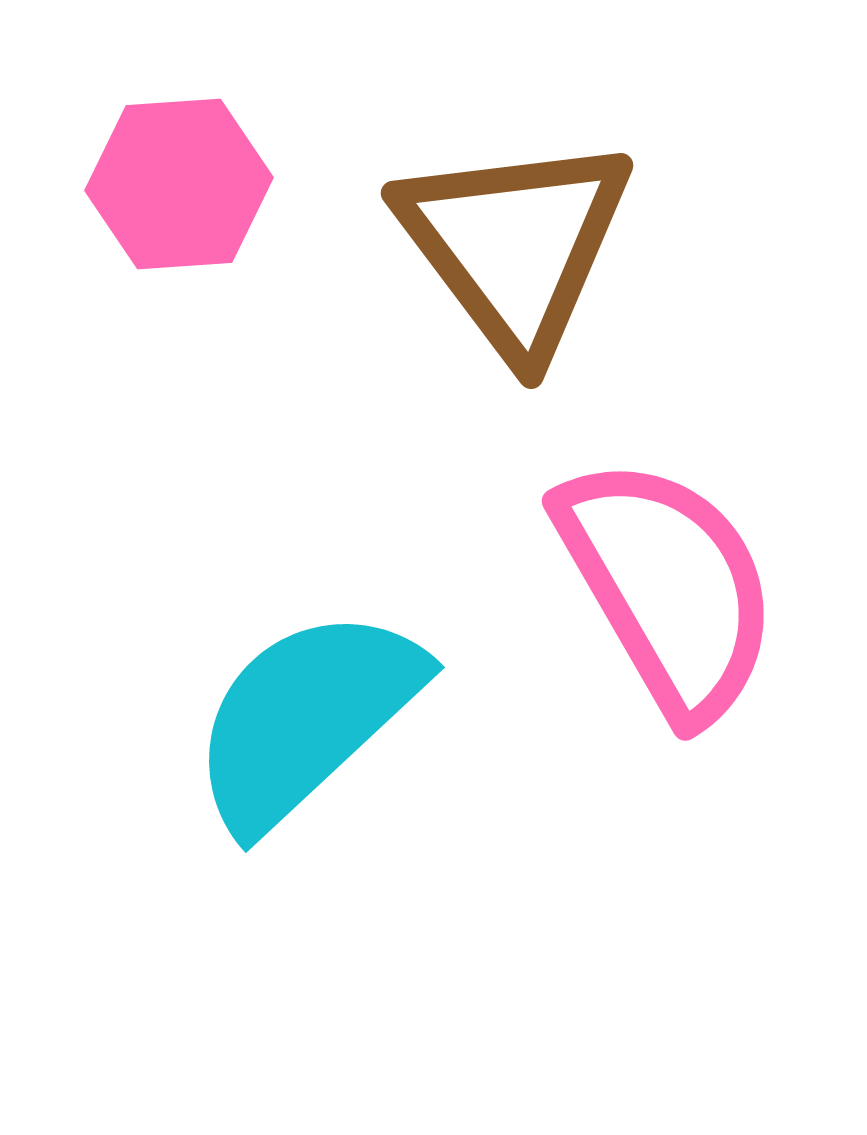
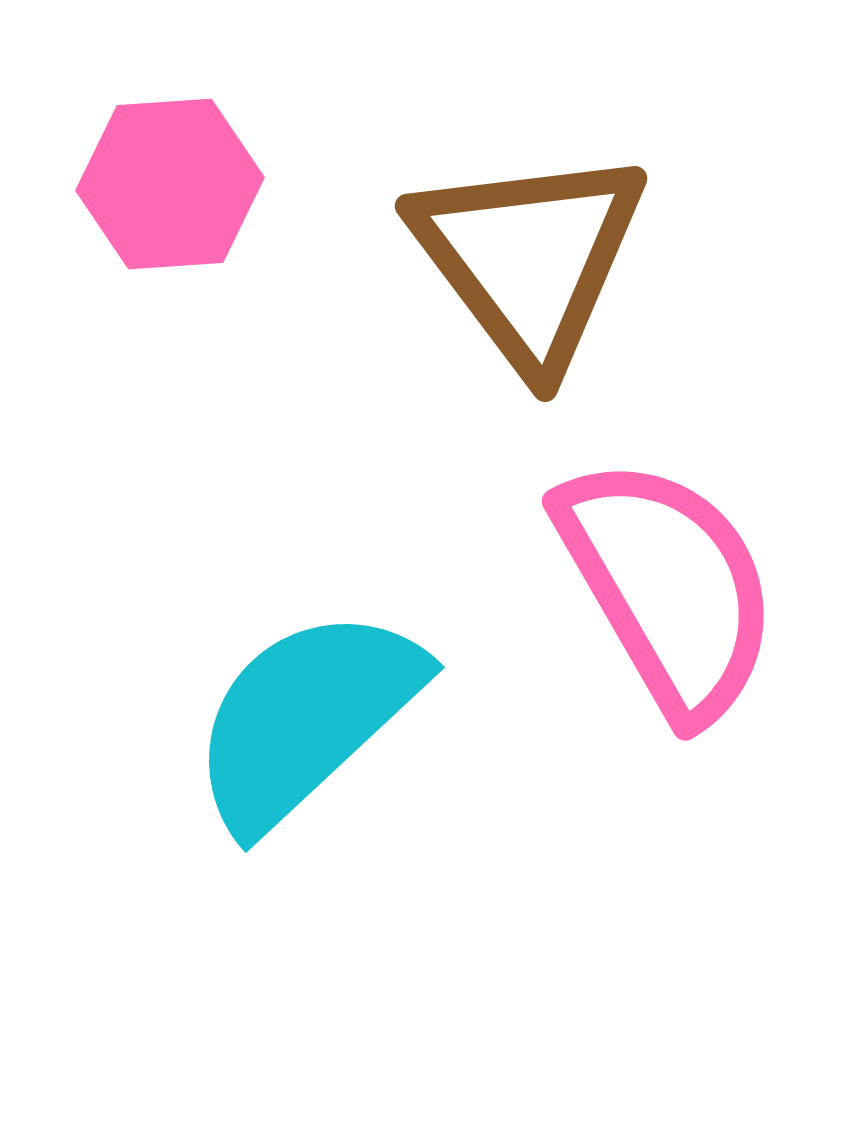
pink hexagon: moved 9 px left
brown triangle: moved 14 px right, 13 px down
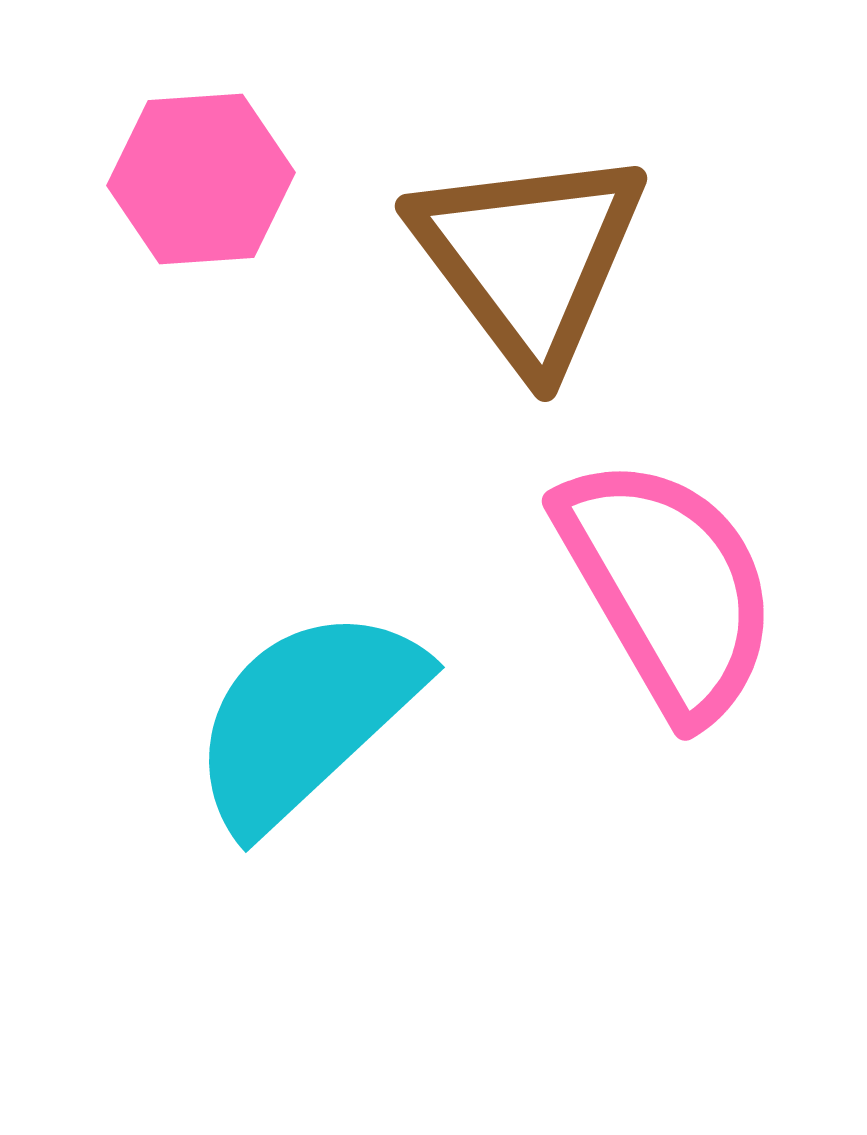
pink hexagon: moved 31 px right, 5 px up
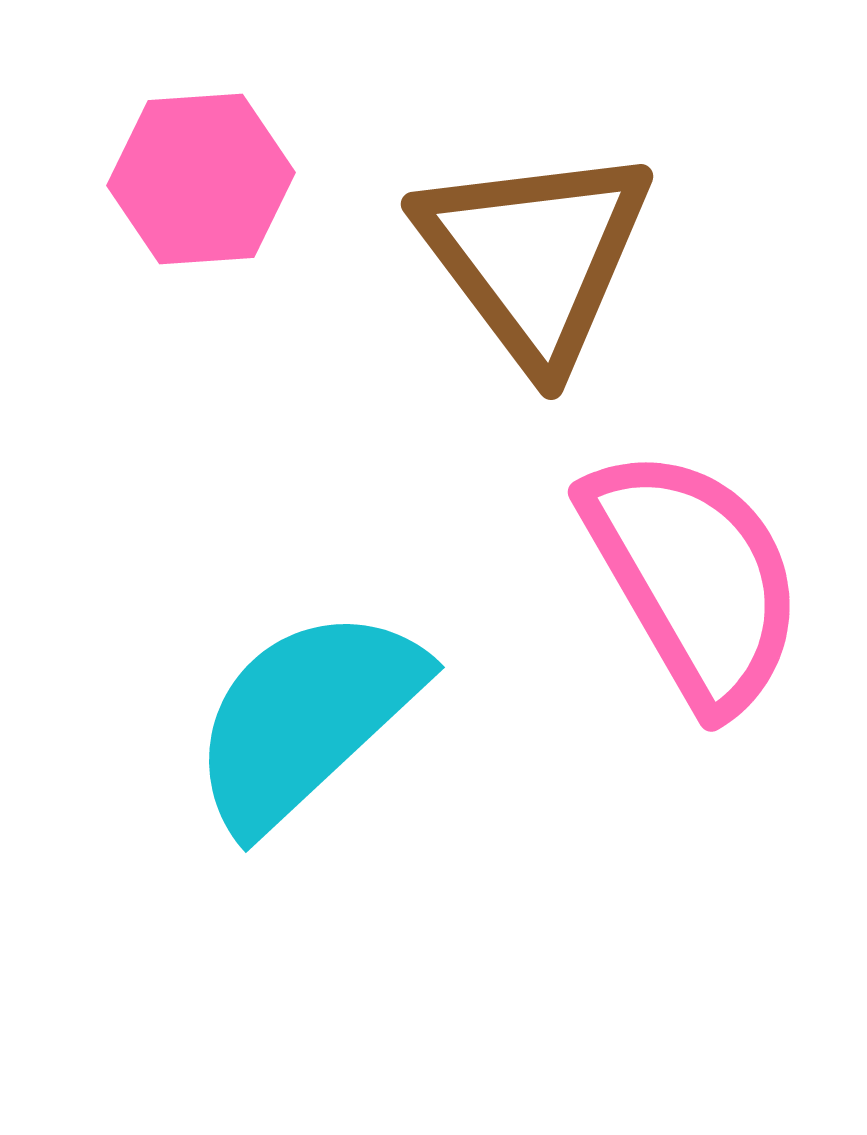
brown triangle: moved 6 px right, 2 px up
pink semicircle: moved 26 px right, 9 px up
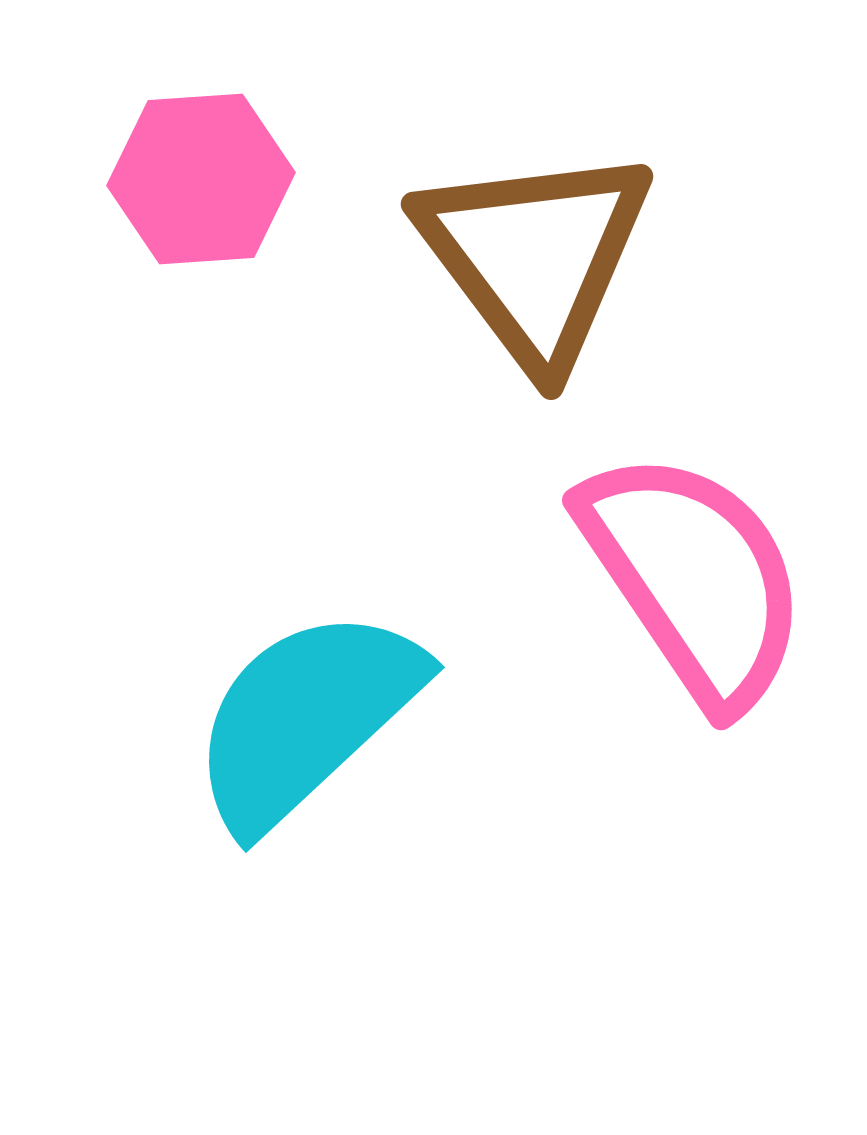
pink semicircle: rotated 4 degrees counterclockwise
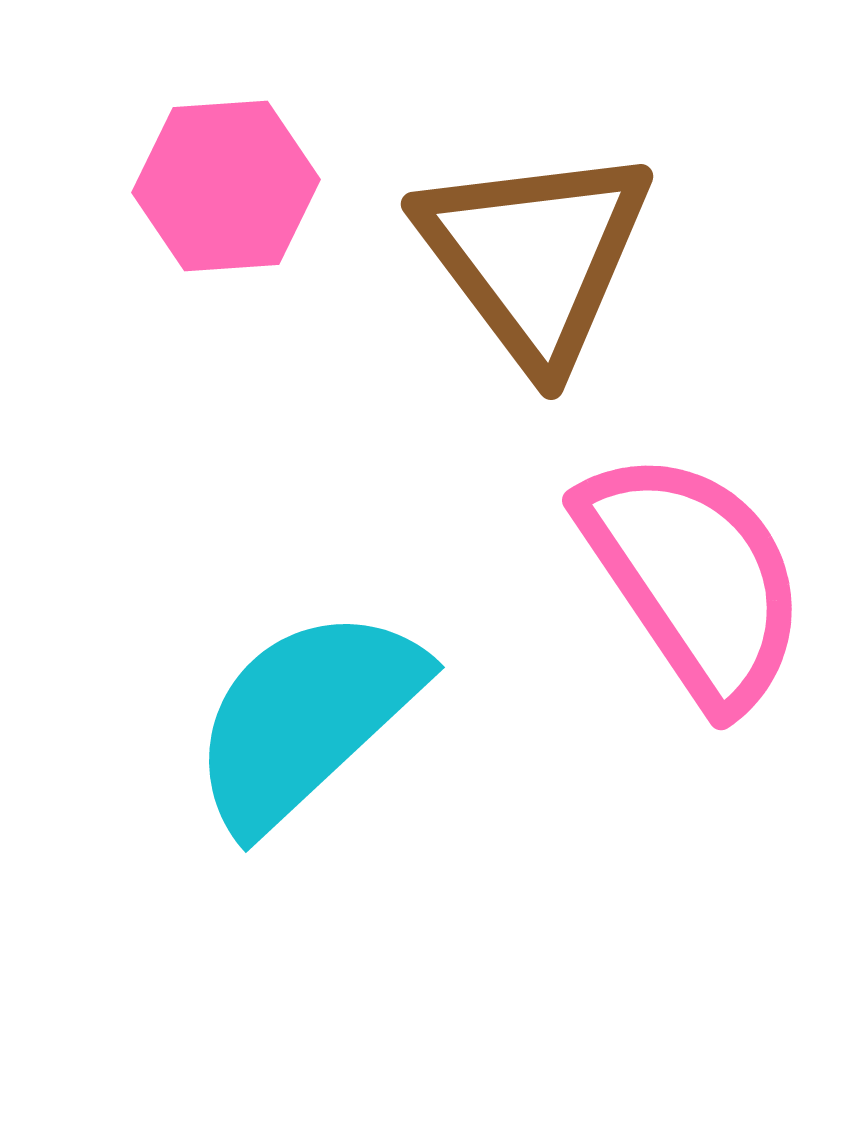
pink hexagon: moved 25 px right, 7 px down
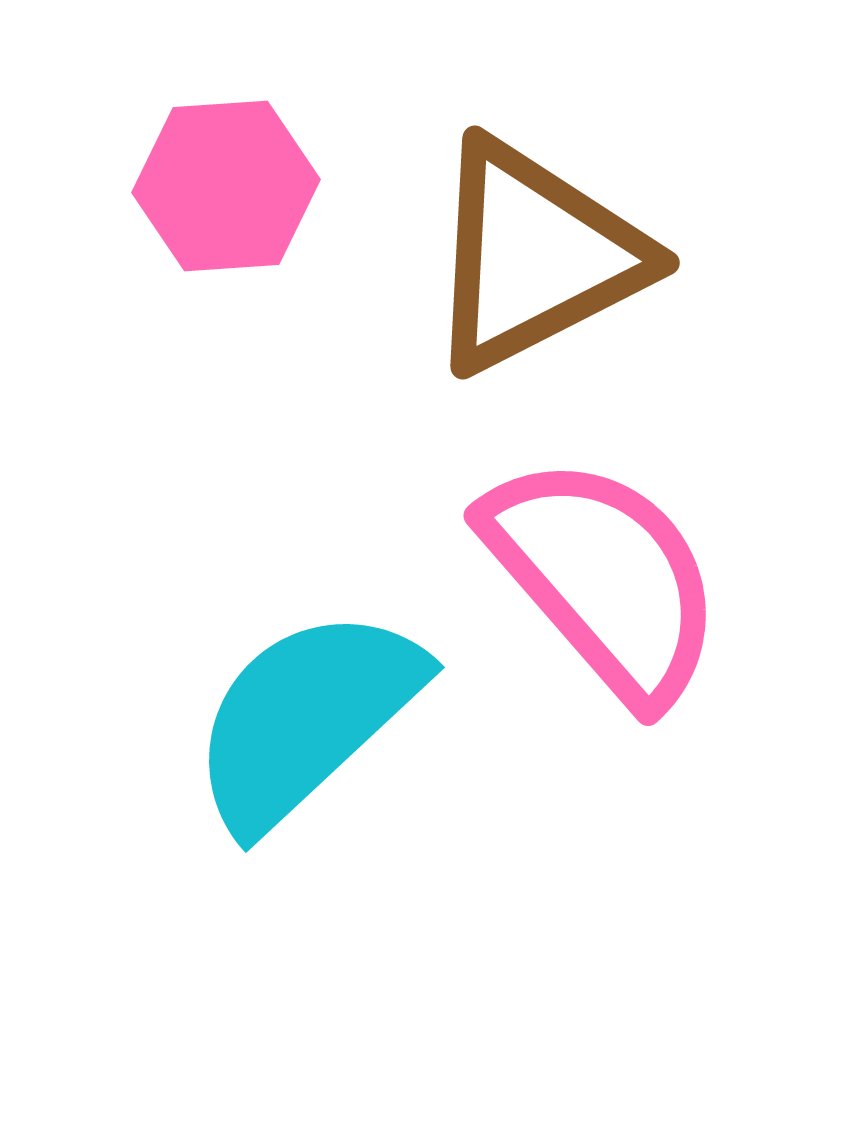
brown triangle: rotated 40 degrees clockwise
pink semicircle: moved 90 px left; rotated 7 degrees counterclockwise
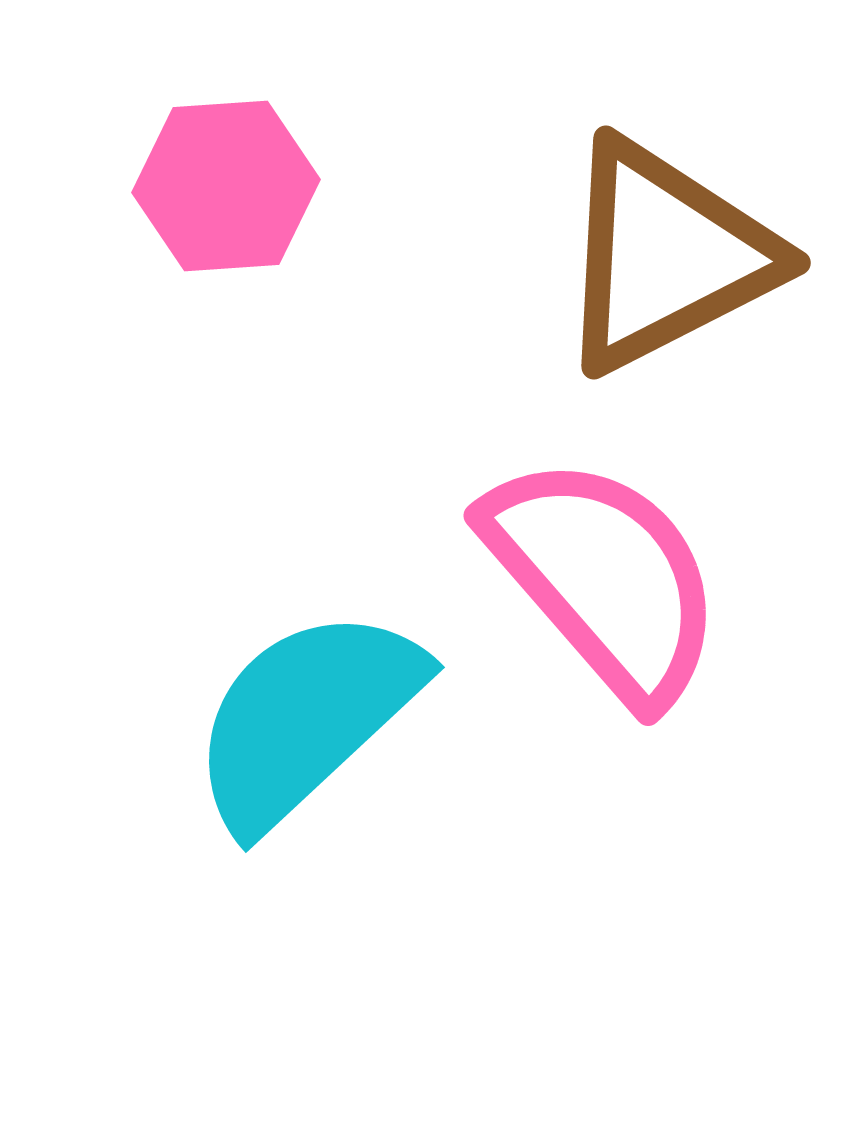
brown triangle: moved 131 px right
